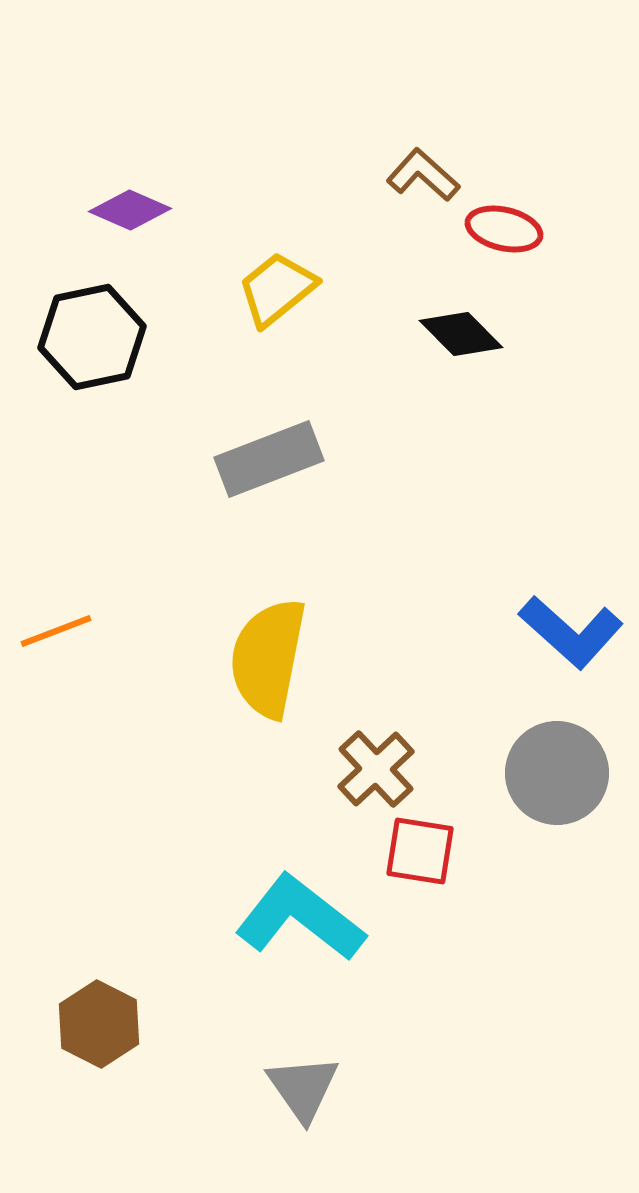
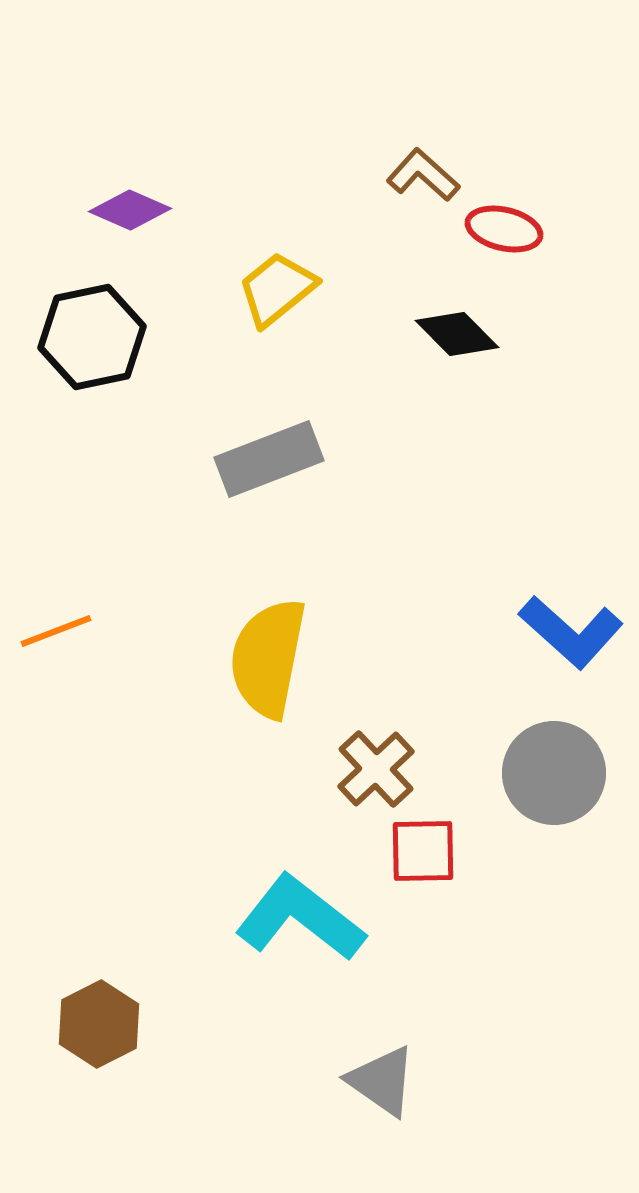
black diamond: moved 4 px left
gray circle: moved 3 px left
red square: moved 3 px right; rotated 10 degrees counterclockwise
brown hexagon: rotated 6 degrees clockwise
gray triangle: moved 79 px right, 7 px up; rotated 20 degrees counterclockwise
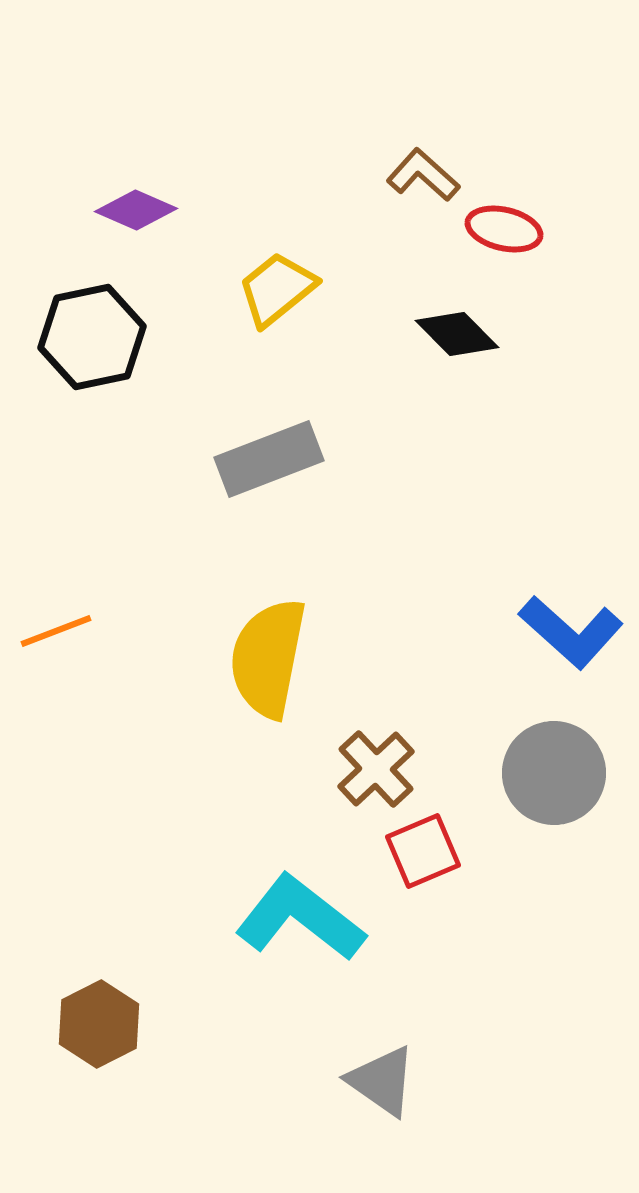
purple diamond: moved 6 px right
red square: rotated 22 degrees counterclockwise
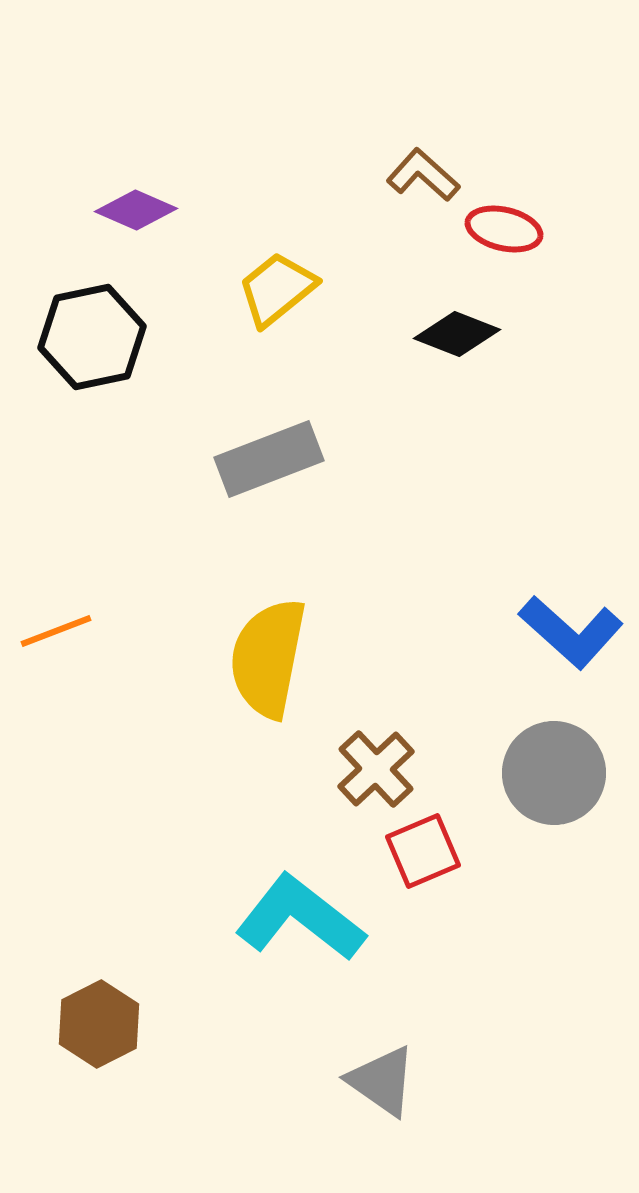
black diamond: rotated 24 degrees counterclockwise
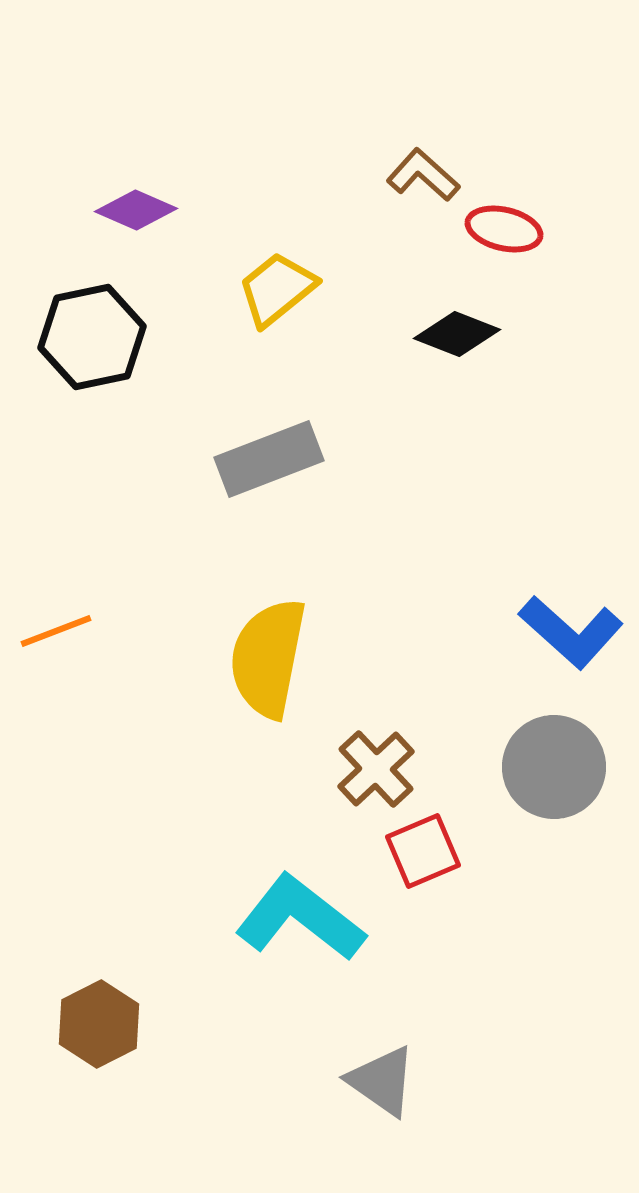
gray circle: moved 6 px up
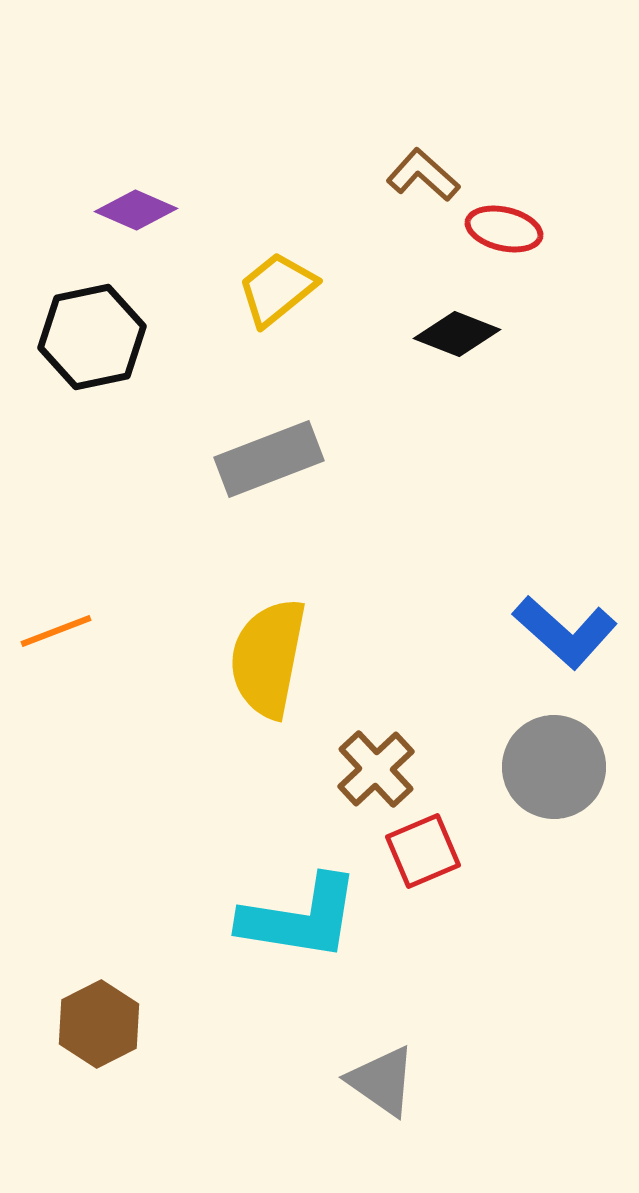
blue L-shape: moved 6 px left
cyan L-shape: rotated 151 degrees clockwise
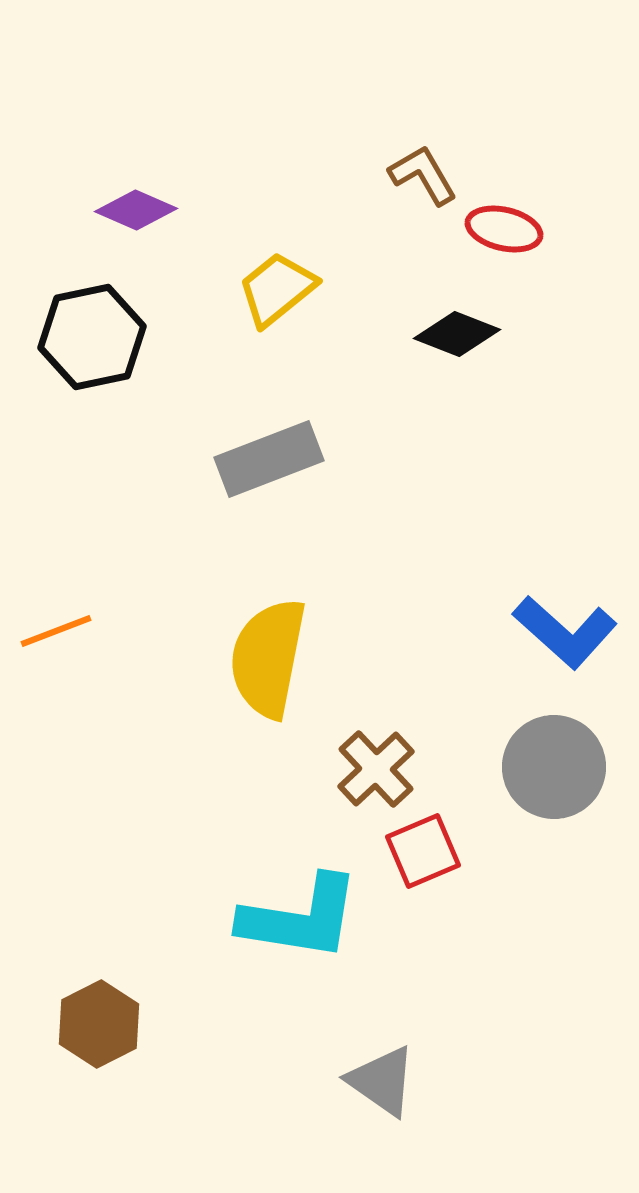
brown L-shape: rotated 18 degrees clockwise
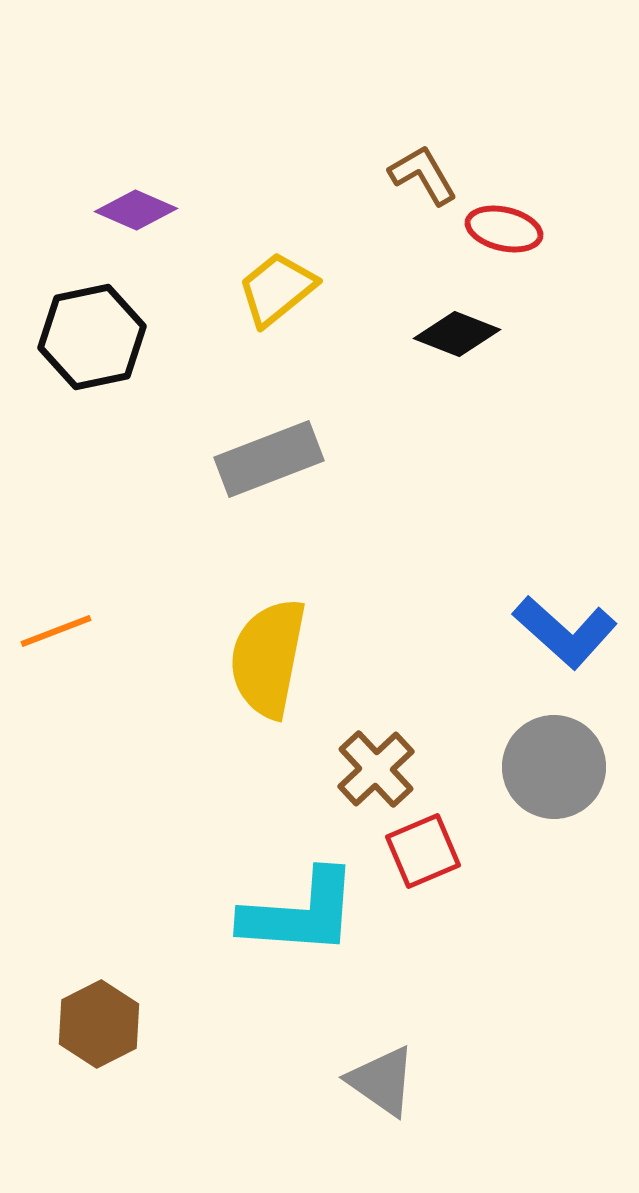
cyan L-shape: moved 5 px up; rotated 5 degrees counterclockwise
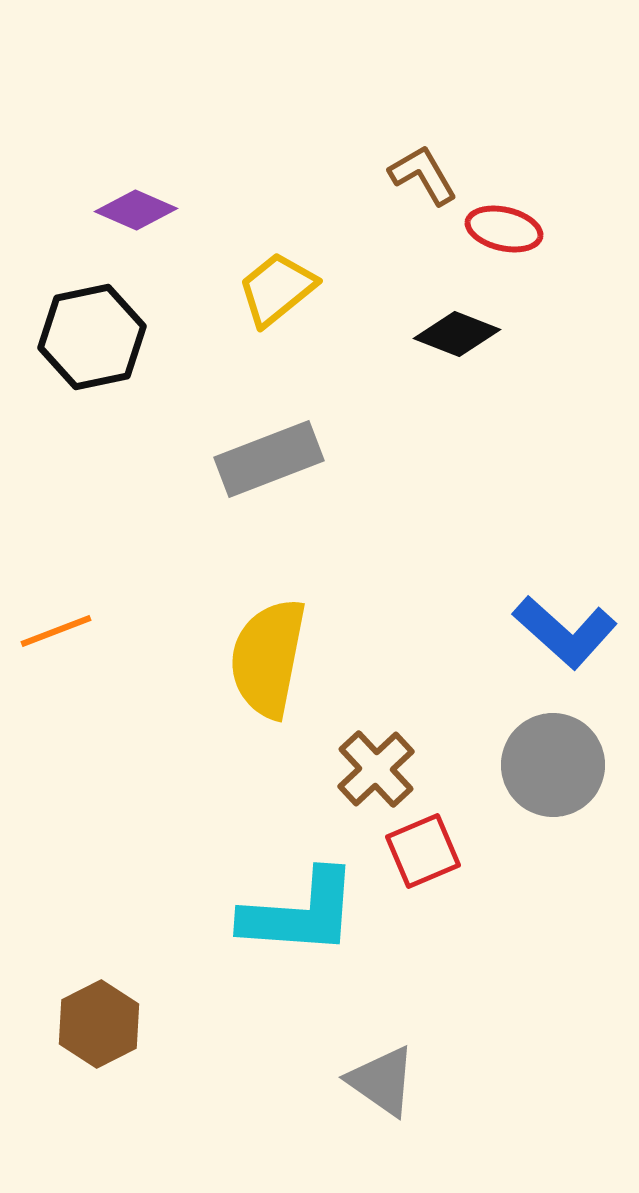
gray circle: moved 1 px left, 2 px up
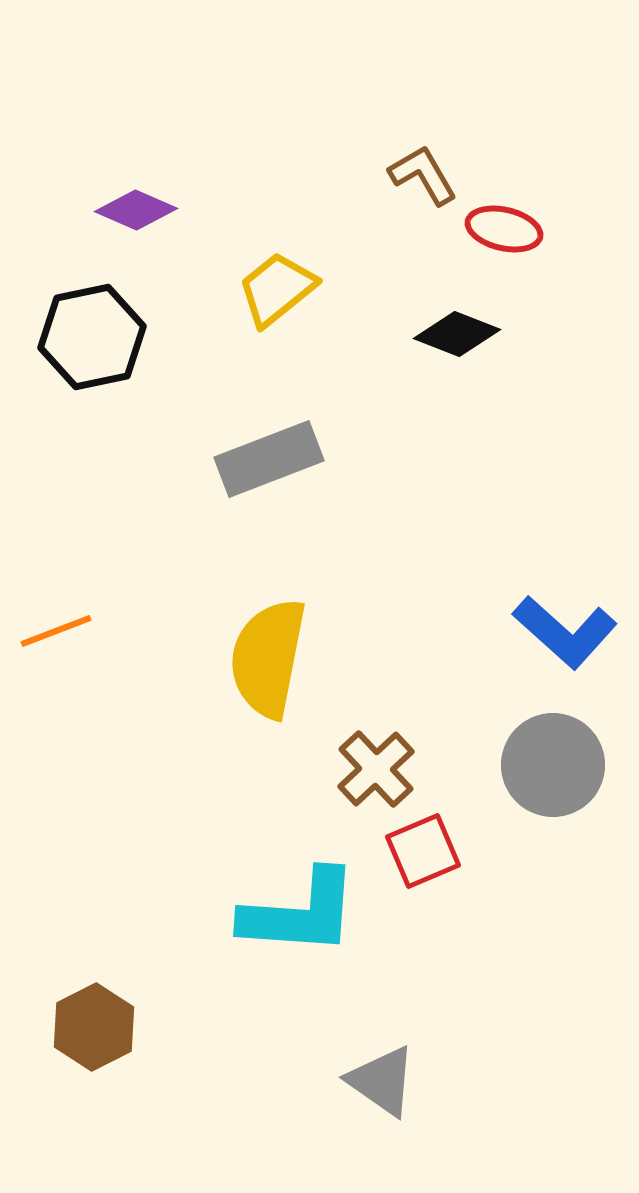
brown hexagon: moved 5 px left, 3 px down
